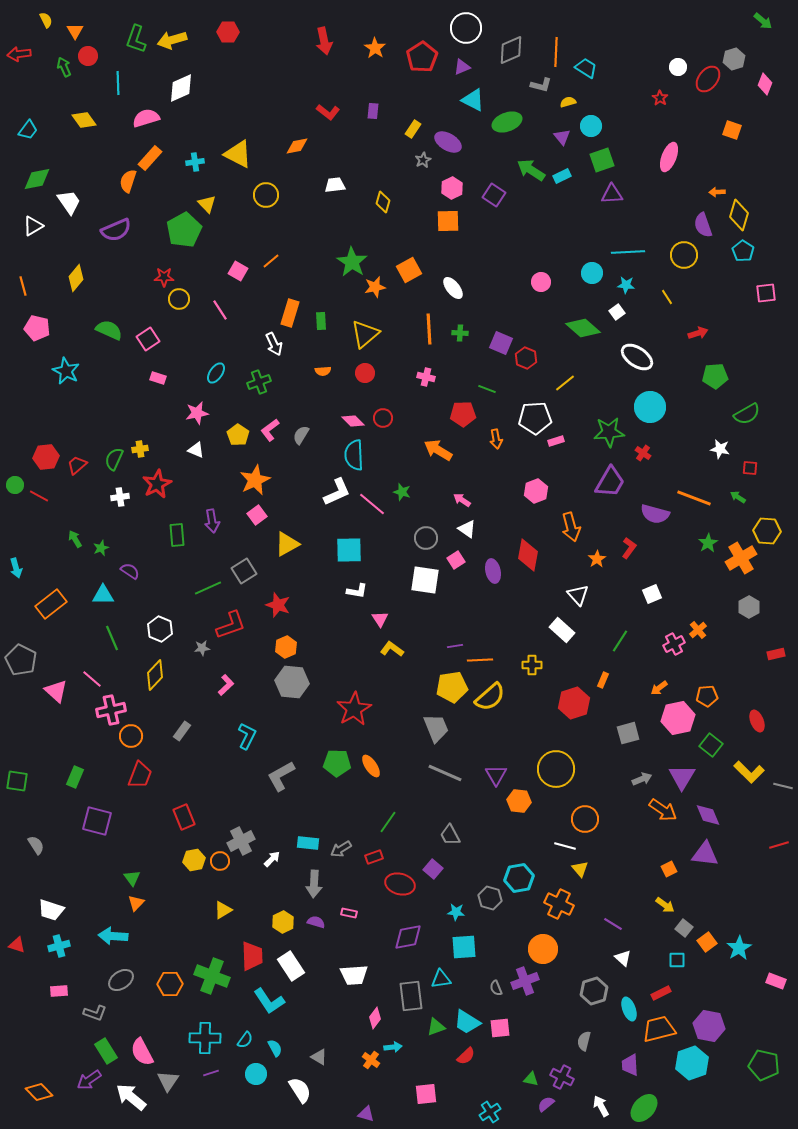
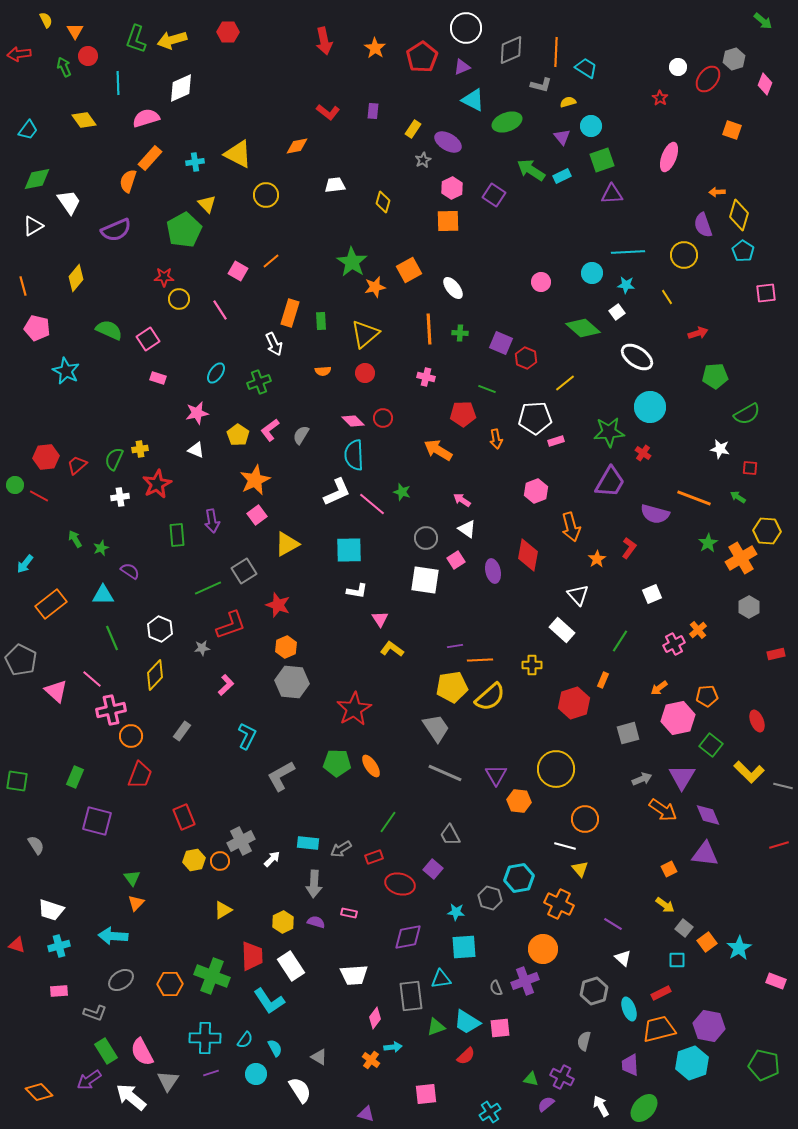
cyan arrow at (16, 568): moved 9 px right, 4 px up; rotated 54 degrees clockwise
gray trapezoid at (436, 728): rotated 12 degrees counterclockwise
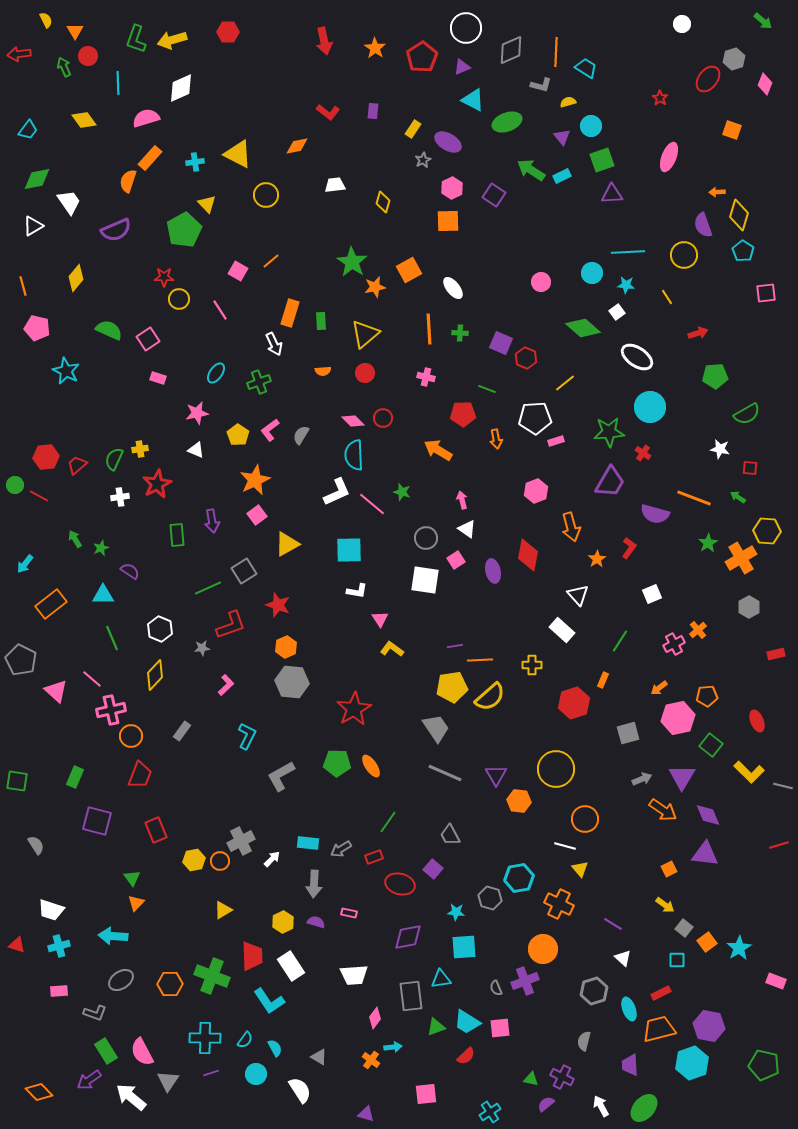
white circle at (678, 67): moved 4 px right, 43 px up
pink arrow at (462, 500): rotated 42 degrees clockwise
red rectangle at (184, 817): moved 28 px left, 13 px down
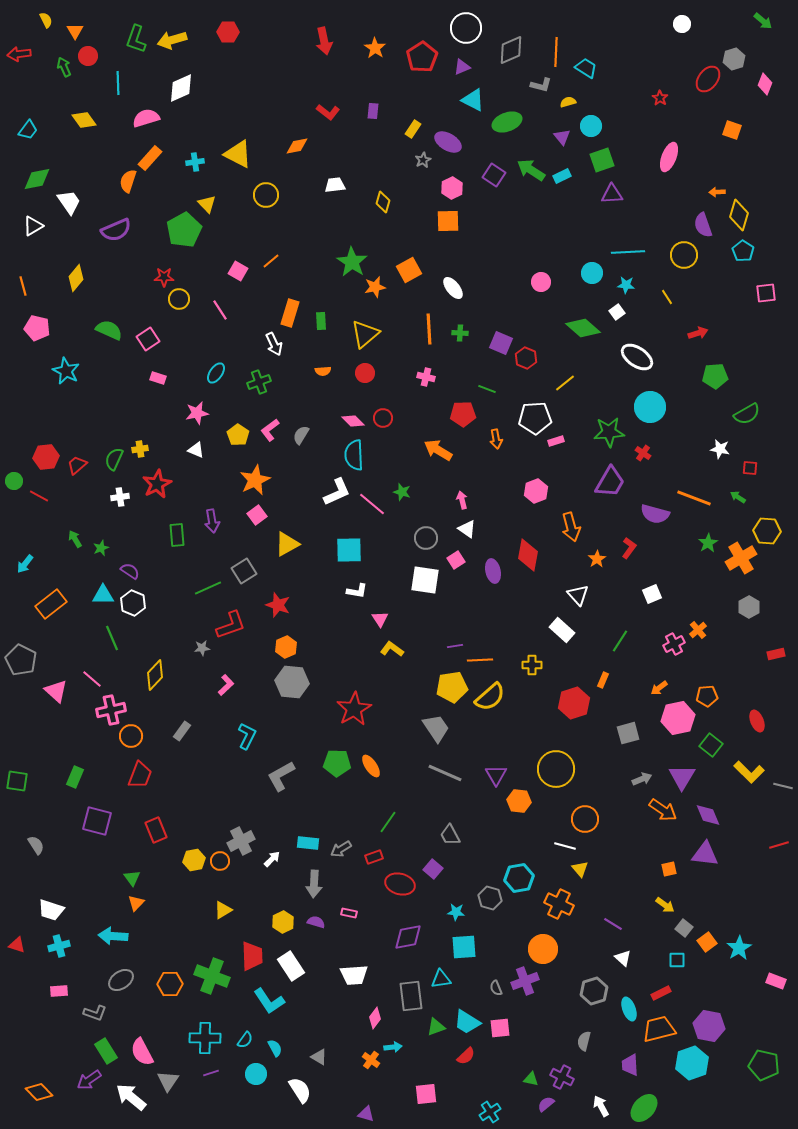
purple square at (494, 195): moved 20 px up
green circle at (15, 485): moved 1 px left, 4 px up
white hexagon at (160, 629): moved 27 px left, 26 px up
orange square at (669, 869): rotated 14 degrees clockwise
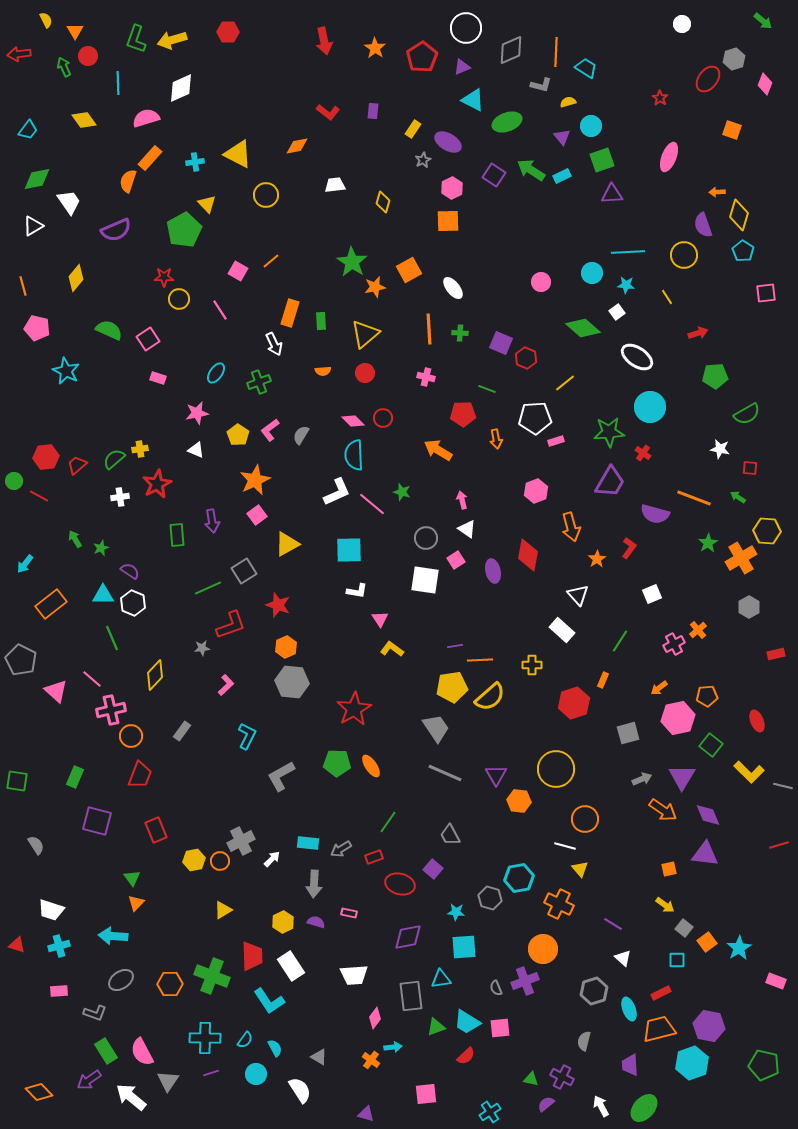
green semicircle at (114, 459): rotated 25 degrees clockwise
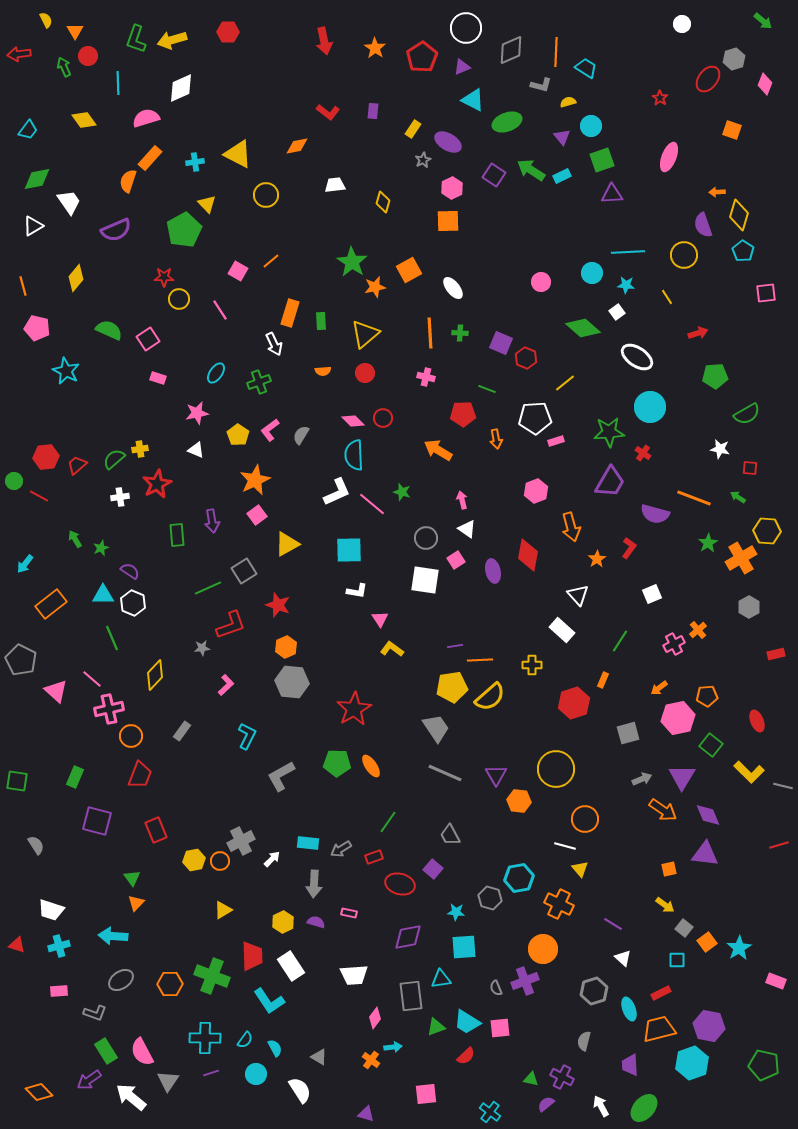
orange line at (429, 329): moved 1 px right, 4 px down
pink cross at (111, 710): moved 2 px left, 1 px up
cyan cross at (490, 1112): rotated 20 degrees counterclockwise
